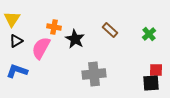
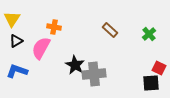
black star: moved 26 px down
red square: moved 3 px right, 2 px up; rotated 24 degrees clockwise
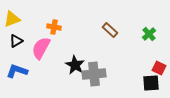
yellow triangle: rotated 36 degrees clockwise
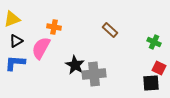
green cross: moved 5 px right, 8 px down; rotated 24 degrees counterclockwise
blue L-shape: moved 2 px left, 8 px up; rotated 15 degrees counterclockwise
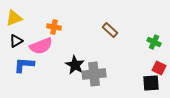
yellow triangle: moved 2 px right, 1 px up
pink semicircle: moved 2 px up; rotated 140 degrees counterclockwise
blue L-shape: moved 9 px right, 2 px down
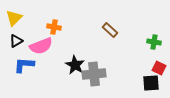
yellow triangle: rotated 24 degrees counterclockwise
green cross: rotated 16 degrees counterclockwise
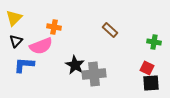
black triangle: rotated 16 degrees counterclockwise
red square: moved 12 px left
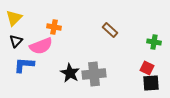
black star: moved 5 px left, 8 px down
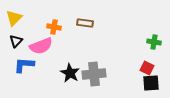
brown rectangle: moved 25 px left, 7 px up; rotated 35 degrees counterclockwise
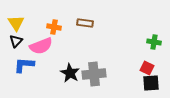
yellow triangle: moved 2 px right, 5 px down; rotated 18 degrees counterclockwise
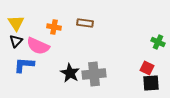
green cross: moved 4 px right; rotated 16 degrees clockwise
pink semicircle: moved 3 px left; rotated 45 degrees clockwise
